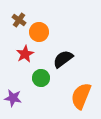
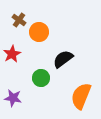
red star: moved 13 px left
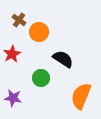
black semicircle: rotated 70 degrees clockwise
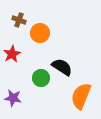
brown cross: rotated 16 degrees counterclockwise
orange circle: moved 1 px right, 1 px down
black semicircle: moved 1 px left, 8 px down
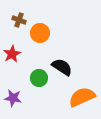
green circle: moved 2 px left
orange semicircle: moved 1 px right, 1 px down; rotated 44 degrees clockwise
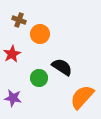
orange circle: moved 1 px down
orange semicircle: rotated 24 degrees counterclockwise
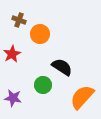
green circle: moved 4 px right, 7 px down
